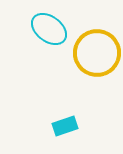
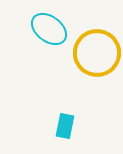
cyan rectangle: rotated 60 degrees counterclockwise
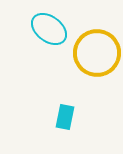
cyan rectangle: moved 9 px up
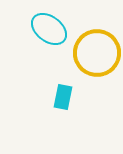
cyan rectangle: moved 2 px left, 20 px up
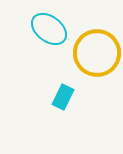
cyan rectangle: rotated 15 degrees clockwise
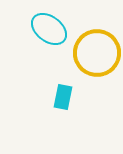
cyan rectangle: rotated 15 degrees counterclockwise
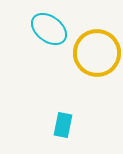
cyan rectangle: moved 28 px down
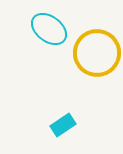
cyan rectangle: rotated 45 degrees clockwise
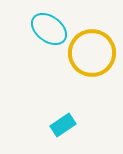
yellow circle: moved 5 px left
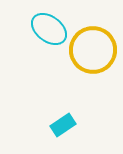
yellow circle: moved 1 px right, 3 px up
